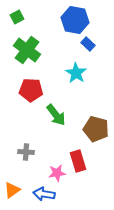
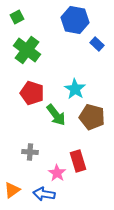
blue rectangle: moved 9 px right
cyan star: moved 1 px left, 16 px down
red pentagon: moved 1 px right, 3 px down; rotated 15 degrees clockwise
brown pentagon: moved 4 px left, 12 px up
gray cross: moved 4 px right
pink star: rotated 30 degrees counterclockwise
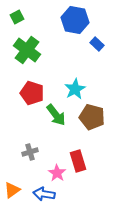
cyan star: rotated 10 degrees clockwise
gray cross: rotated 21 degrees counterclockwise
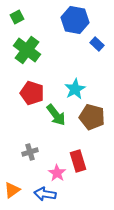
blue arrow: moved 1 px right
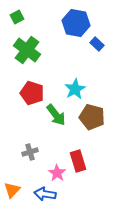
blue hexagon: moved 1 px right, 3 px down
orange triangle: rotated 12 degrees counterclockwise
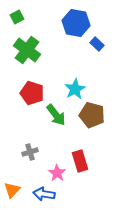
brown pentagon: moved 2 px up
red rectangle: moved 2 px right
blue arrow: moved 1 px left
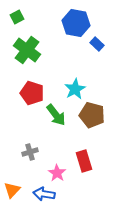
red rectangle: moved 4 px right
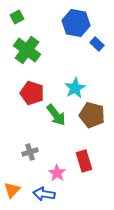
cyan star: moved 1 px up
